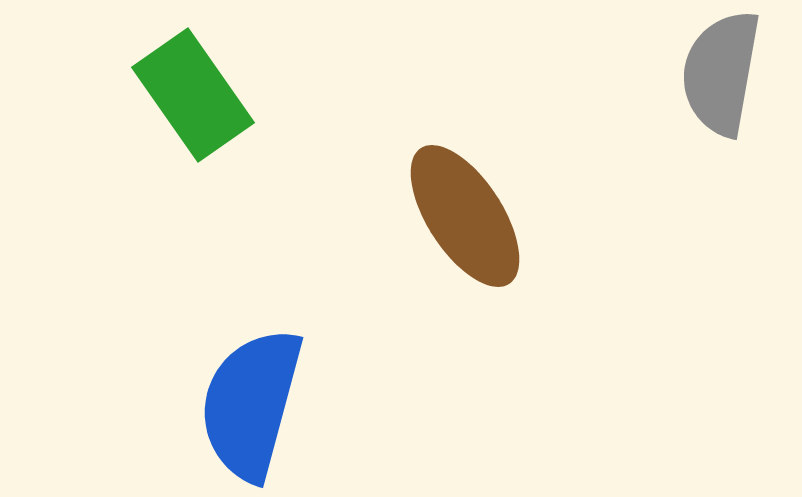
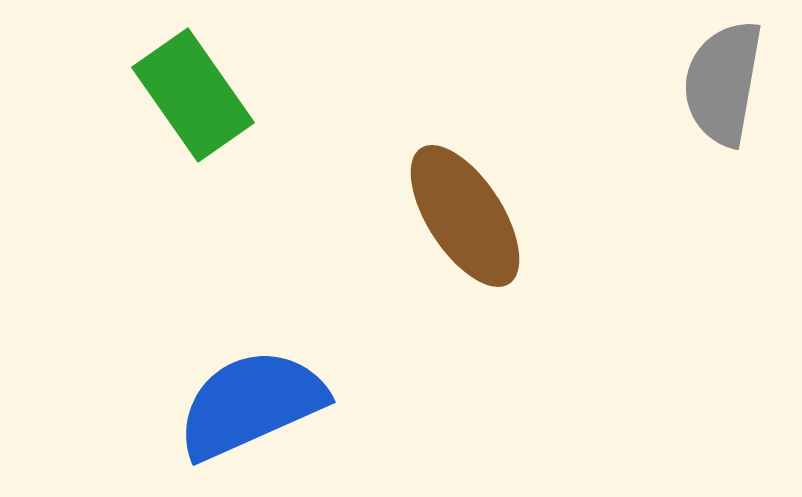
gray semicircle: moved 2 px right, 10 px down
blue semicircle: rotated 51 degrees clockwise
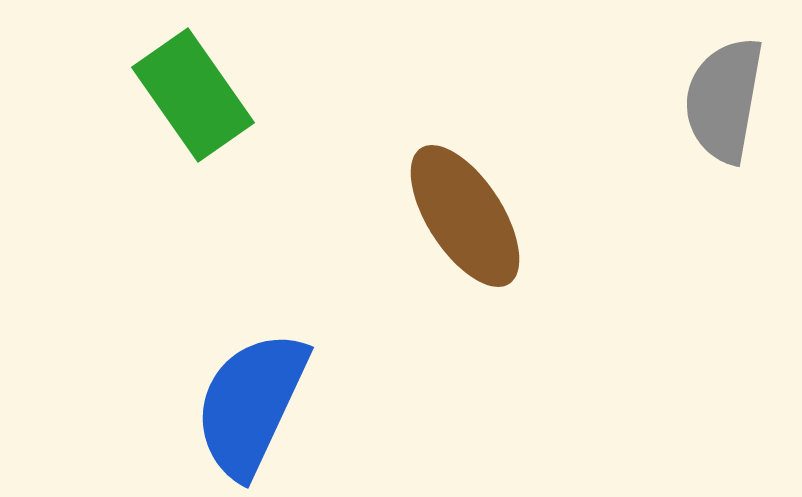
gray semicircle: moved 1 px right, 17 px down
blue semicircle: rotated 41 degrees counterclockwise
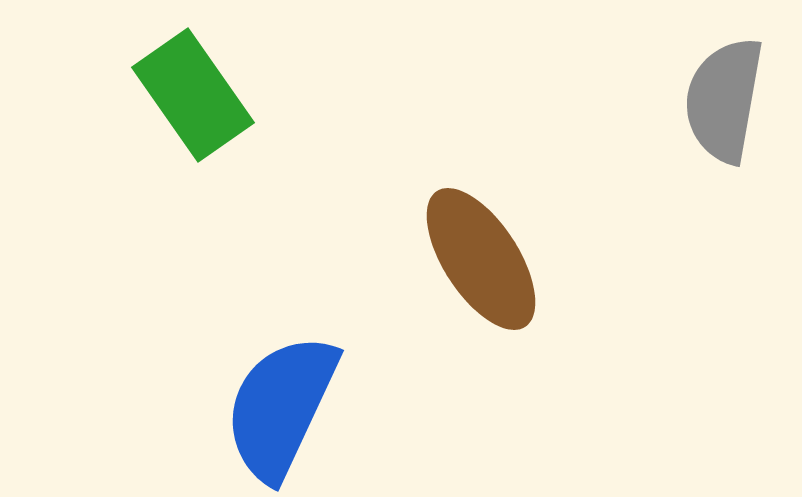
brown ellipse: moved 16 px right, 43 px down
blue semicircle: moved 30 px right, 3 px down
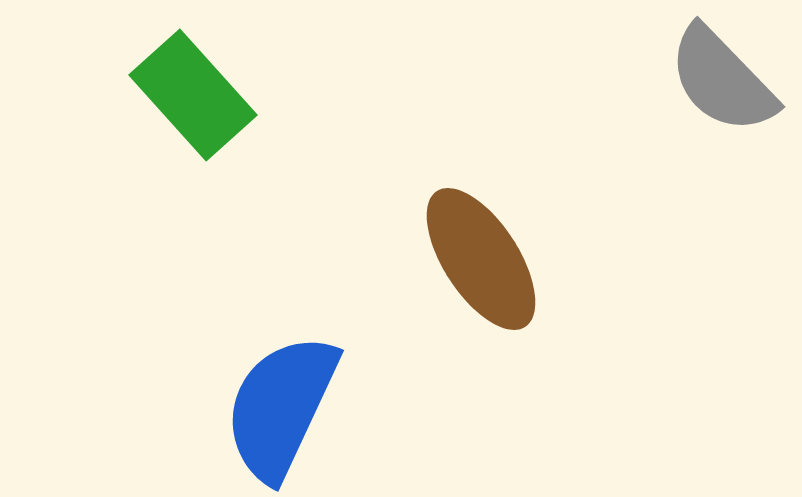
green rectangle: rotated 7 degrees counterclockwise
gray semicircle: moved 2 px left, 20 px up; rotated 54 degrees counterclockwise
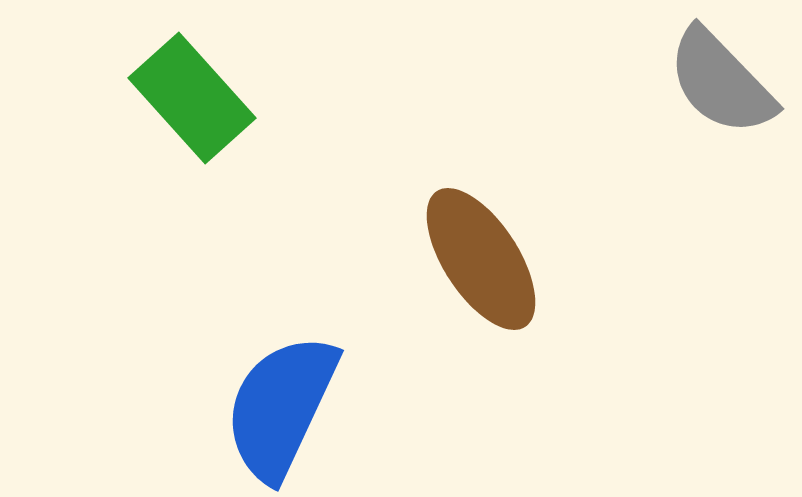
gray semicircle: moved 1 px left, 2 px down
green rectangle: moved 1 px left, 3 px down
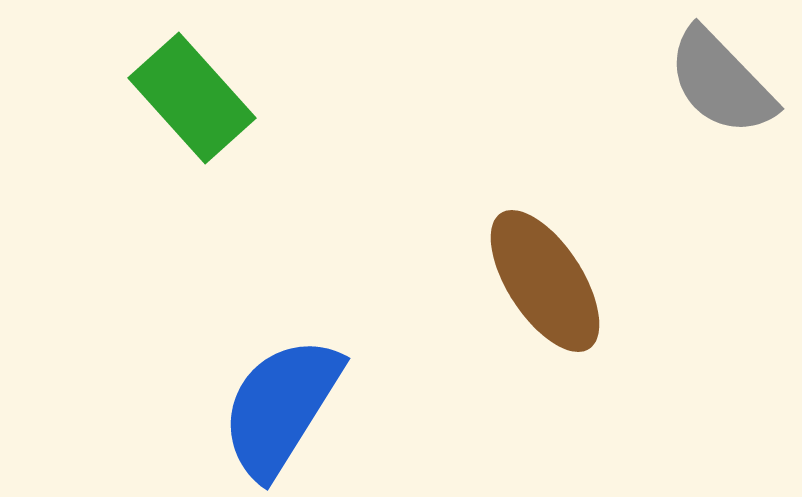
brown ellipse: moved 64 px right, 22 px down
blue semicircle: rotated 7 degrees clockwise
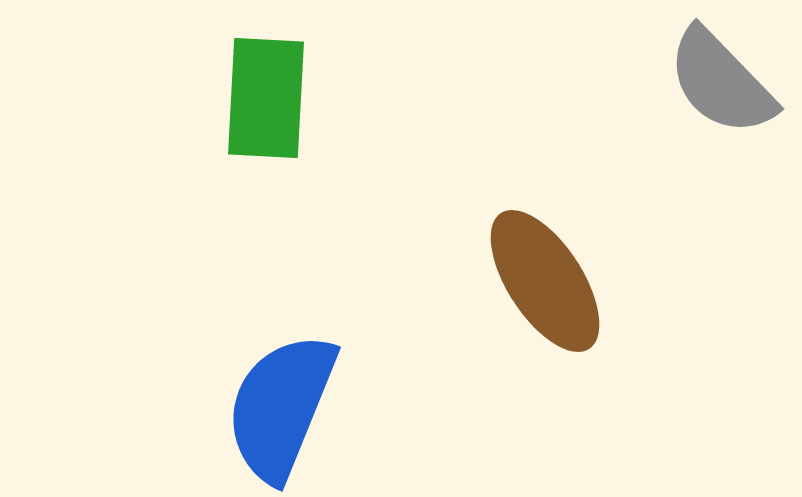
green rectangle: moved 74 px right; rotated 45 degrees clockwise
blue semicircle: rotated 10 degrees counterclockwise
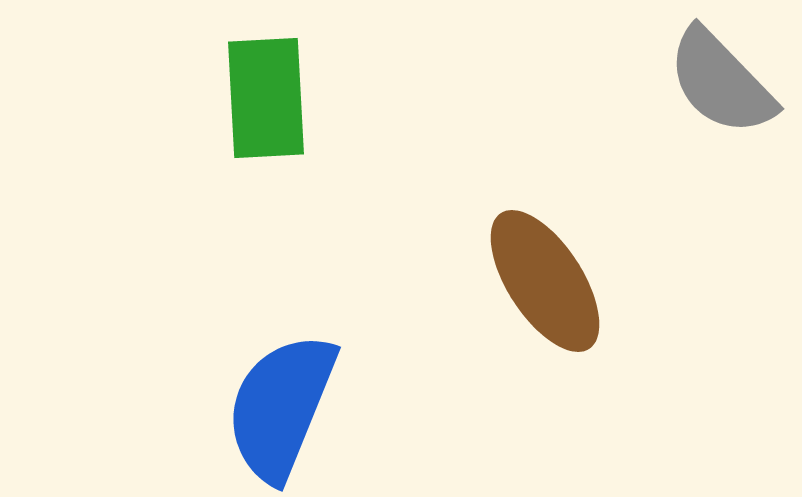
green rectangle: rotated 6 degrees counterclockwise
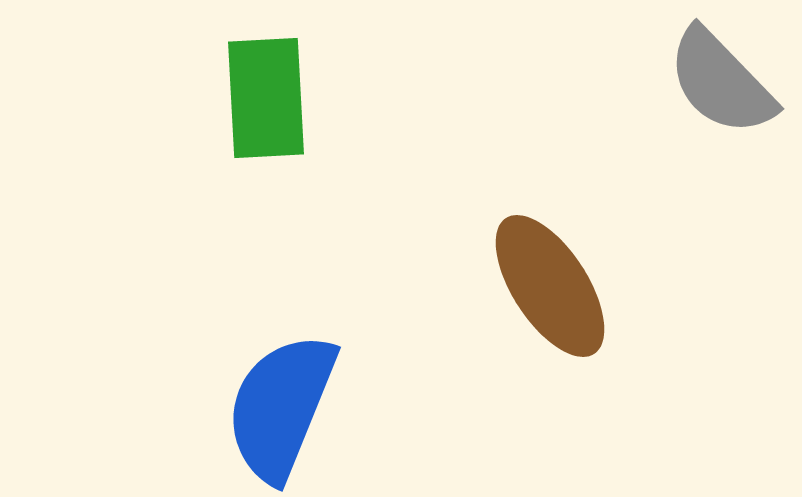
brown ellipse: moved 5 px right, 5 px down
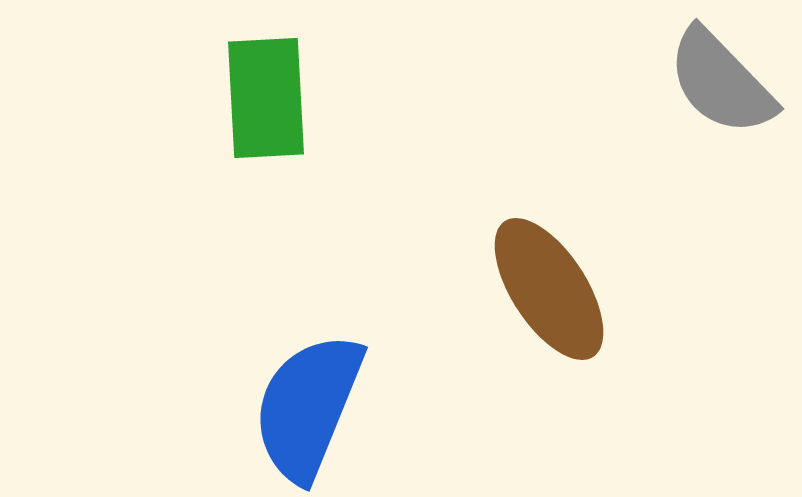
brown ellipse: moved 1 px left, 3 px down
blue semicircle: moved 27 px right
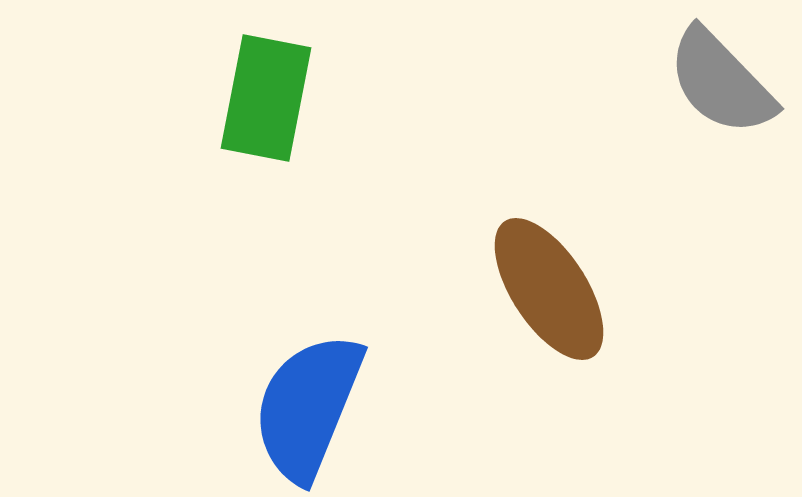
green rectangle: rotated 14 degrees clockwise
